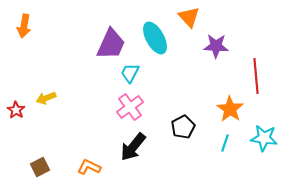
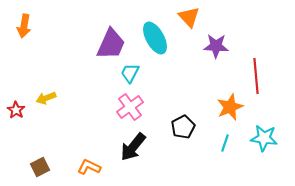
orange star: moved 2 px up; rotated 16 degrees clockwise
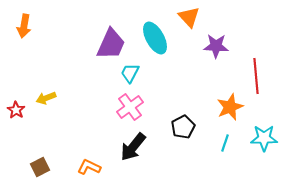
cyan star: rotated 8 degrees counterclockwise
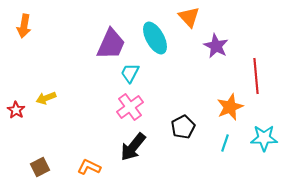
purple star: rotated 25 degrees clockwise
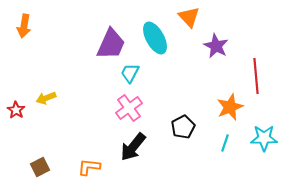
pink cross: moved 1 px left, 1 px down
orange L-shape: rotated 20 degrees counterclockwise
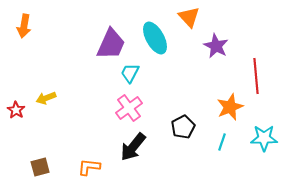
cyan line: moved 3 px left, 1 px up
brown square: rotated 12 degrees clockwise
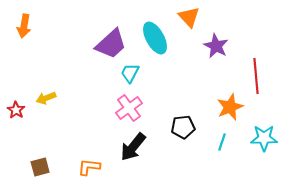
purple trapezoid: rotated 24 degrees clockwise
black pentagon: rotated 20 degrees clockwise
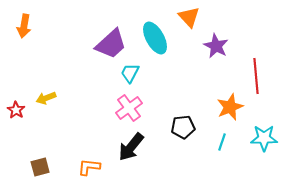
black arrow: moved 2 px left
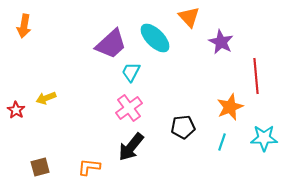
cyan ellipse: rotated 16 degrees counterclockwise
purple star: moved 5 px right, 4 px up
cyan trapezoid: moved 1 px right, 1 px up
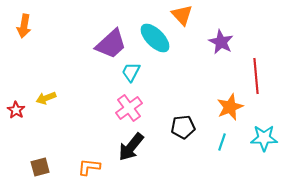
orange triangle: moved 7 px left, 2 px up
